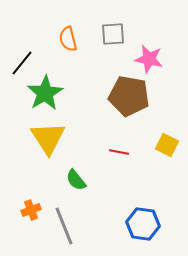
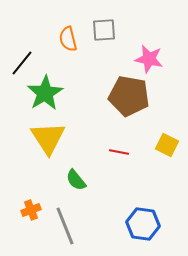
gray square: moved 9 px left, 4 px up
gray line: moved 1 px right
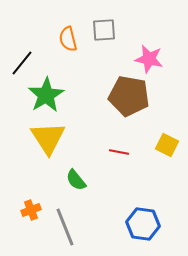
green star: moved 1 px right, 2 px down
gray line: moved 1 px down
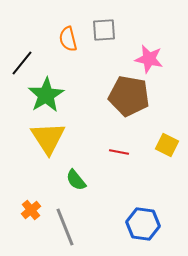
orange cross: rotated 18 degrees counterclockwise
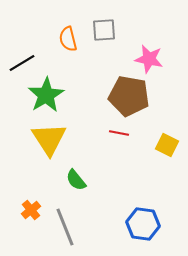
black line: rotated 20 degrees clockwise
yellow triangle: moved 1 px right, 1 px down
red line: moved 19 px up
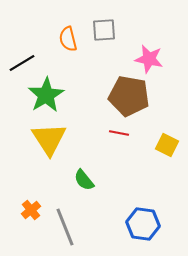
green semicircle: moved 8 px right
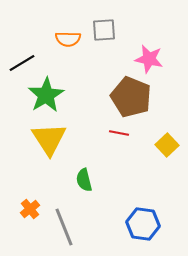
orange semicircle: rotated 75 degrees counterclockwise
brown pentagon: moved 2 px right, 1 px down; rotated 12 degrees clockwise
yellow square: rotated 20 degrees clockwise
green semicircle: rotated 25 degrees clockwise
orange cross: moved 1 px left, 1 px up
gray line: moved 1 px left
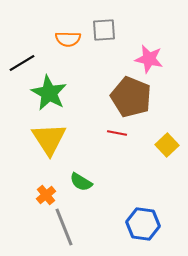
green star: moved 3 px right, 2 px up; rotated 12 degrees counterclockwise
red line: moved 2 px left
green semicircle: moved 3 px left, 2 px down; rotated 45 degrees counterclockwise
orange cross: moved 16 px right, 14 px up
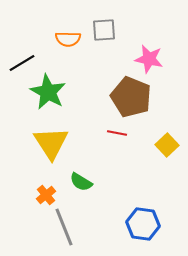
green star: moved 1 px left, 1 px up
yellow triangle: moved 2 px right, 4 px down
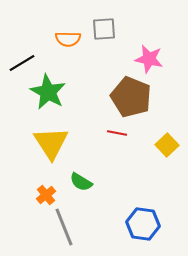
gray square: moved 1 px up
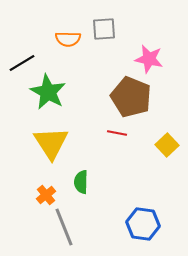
green semicircle: rotated 60 degrees clockwise
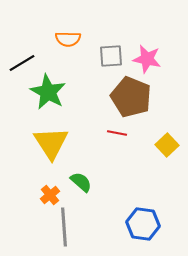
gray square: moved 7 px right, 27 px down
pink star: moved 2 px left
green semicircle: rotated 130 degrees clockwise
orange cross: moved 4 px right
gray line: rotated 18 degrees clockwise
